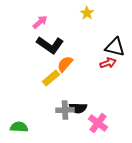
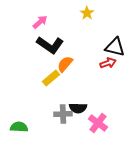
gray cross: moved 2 px left, 4 px down
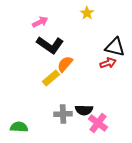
pink arrow: rotated 14 degrees clockwise
black semicircle: moved 6 px right, 2 px down
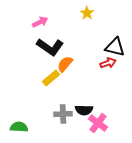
black L-shape: moved 2 px down
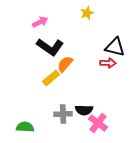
yellow star: rotated 16 degrees clockwise
red arrow: rotated 21 degrees clockwise
green semicircle: moved 6 px right
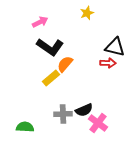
black semicircle: rotated 24 degrees counterclockwise
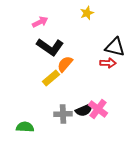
pink cross: moved 14 px up
